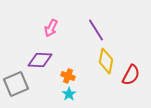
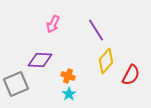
pink arrow: moved 2 px right, 4 px up
yellow diamond: rotated 30 degrees clockwise
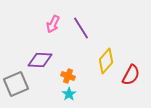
purple line: moved 15 px left, 2 px up
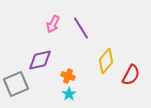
purple diamond: rotated 15 degrees counterclockwise
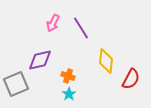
pink arrow: moved 1 px up
yellow diamond: rotated 35 degrees counterclockwise
red semicircle: moved 4 px down
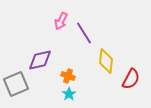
pink arrow: moved 8 px right, 2 px up
purple line: moved 3 px right, 5 px down
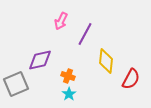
purple line: moved 1 px right, 1 px down; rotated 60 degrees clockwise
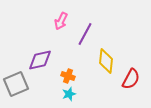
cyan star: rotated 16 degrees clockwise
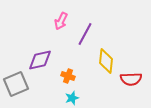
red semicircle: rotated 60 degrees clockwise
cyan star: moved 3 px right, 4 px down
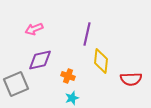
pink arrow: moved 27 px left, 8 px down; rotated 42 degrees clockwise
purple line: moved 2 px right; rotated 15 degrees counterclockwise
yellow diamond: moved 5 px left
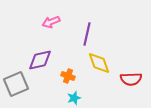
pink arrow: moved 17 px right, 7 px up
yellow diamond: moved 2 px left, 2 px down; rotated 25 degrees counterclockwise
cyan star: moved 2 px right
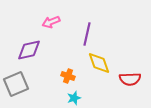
purple diamond: moved 11 px left, 10 px up
red semicircle: moved 1 px left
